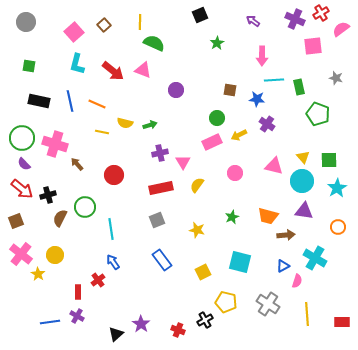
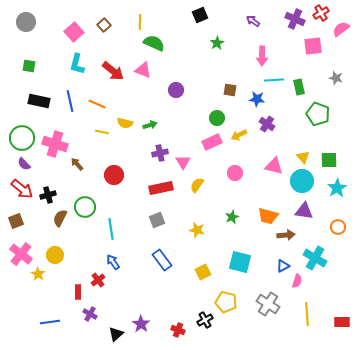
purple cross at (77, 316): moved 13 px right, 2 px up
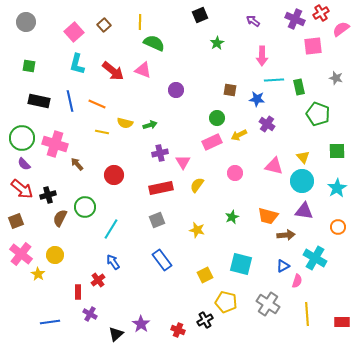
green square at (329, 160): moved 8 px right, 9 px up
cyan line at (111, 229): rotated 40 degrees clockwise
cyan square at (240, 262): moved 1 px right, 2 px down
yellow square at (203, 272): moved 2 px right, 3 px down
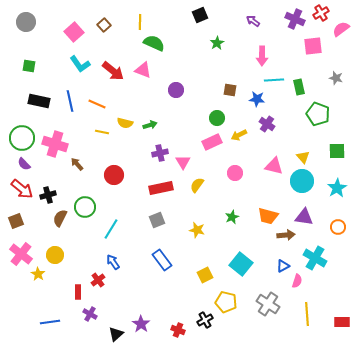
cyan L-shape at (77, 64): moved 3 px right; rotated 50 degrees counterclockwise
purple triangle at (304, 211): moved 6 px down
cyan square at (241, 264): rotated 25 degrees clockwise
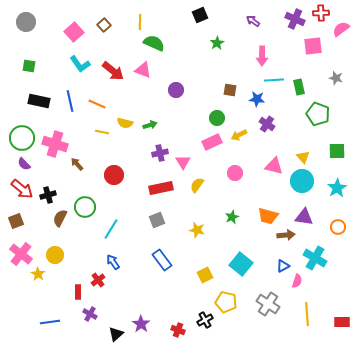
red cross at (321, 13): rotated 28 degrees clockwise
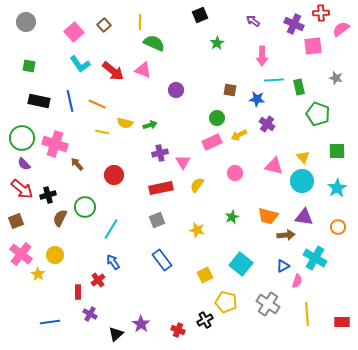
purple cross at (295, 19): moved 1 px left, 5 px down
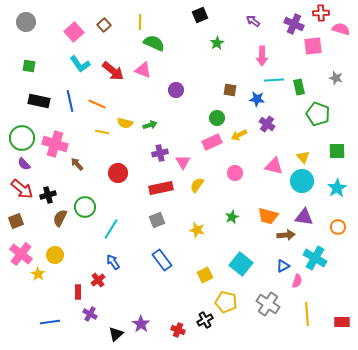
pink semicircle at (341, 29): rotated 54 degrees clockwise
red circle at (114, 175): moved 4 px right, 2 px up
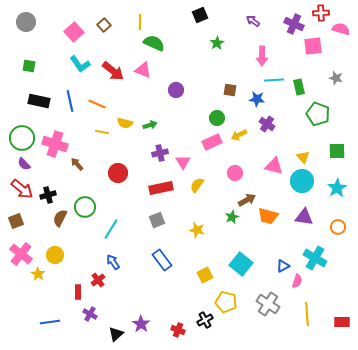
brown arrow at (286, 235): moved 39 px left, 35 px up; rotated 24 degrees counterclockwise
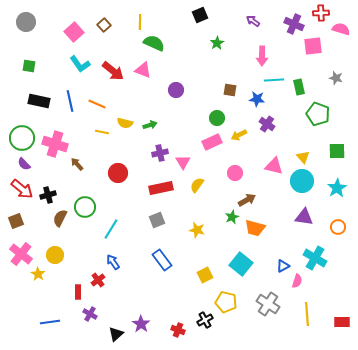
orange trapezoid at (268, 216): moved 13 px left, 12 px down
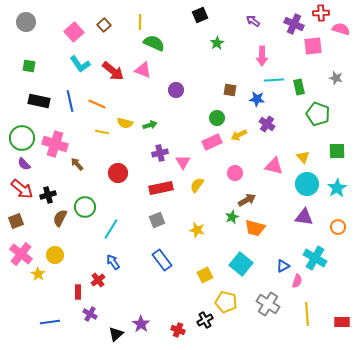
cyan circle at (302, 181): moved 5 px right, 3 px down
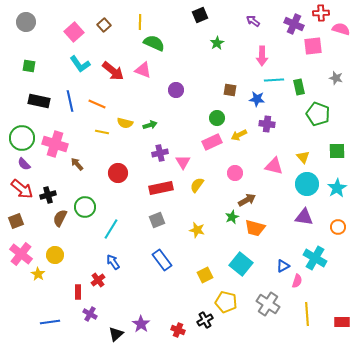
purple cross at (267, 124): rotated 28 degrees counterclockwise
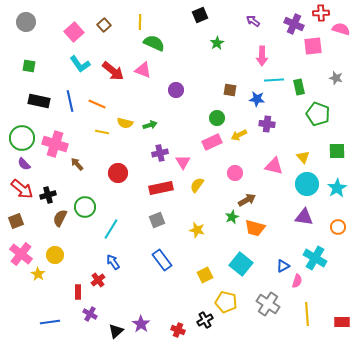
black triangle at (116, 334): moved 3 px up
